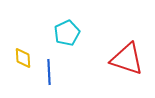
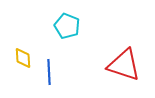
cyan pentagon: moved 7 px up; rotated 25 degrees counterclockwise
red triangle: moved 3 px left, 6 px down
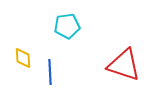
cyan pentagon: rotated 30 degrees counterclockwise
blue line: moved 1 px right
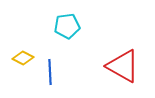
yellow diamond: rotated 60 degrees counterclockwise
red triangle: moved 1 px left, 1 px down; rotated 12 degrees clockwise
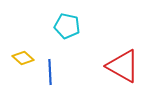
cyan pentagon: rotated 20 degrees clockwise
yellow diamond: rotated 15 degrees clockwise
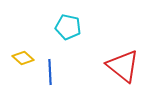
cyan pentagon: moved 1 px right, 1 px down
red triangle: rotated 9 degrees clockwise
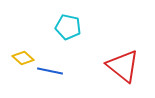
blue line: moved 1 px up; rotated 75 degrees counterclockwise
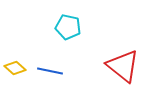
yellow diamond: moved 8 px left, 10 px down
